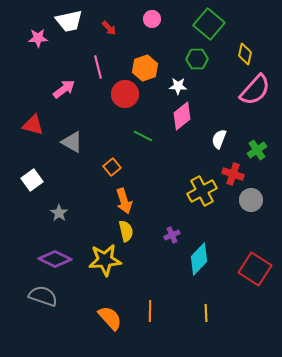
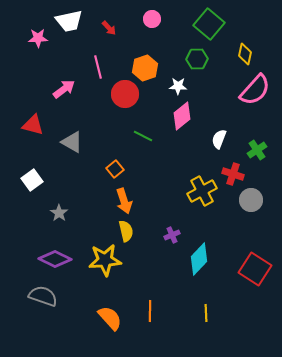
orange square: moved 3 px right, 2 px down
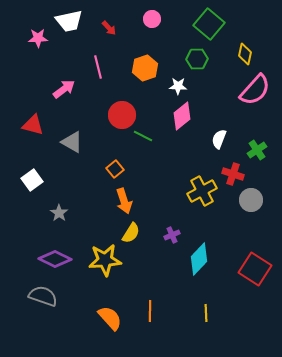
red circle: moved 3 px left, 21 px down
yellow semicircle: moved 5 px right, 2 px down; rotated 45 degrees clockwise
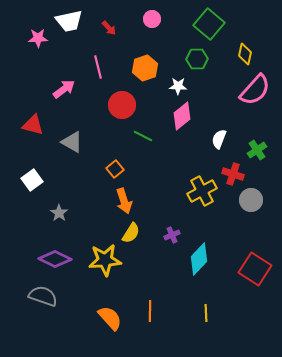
red circle: moved 10 px up
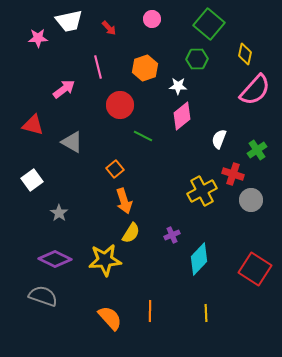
red circle: moved 2 px left
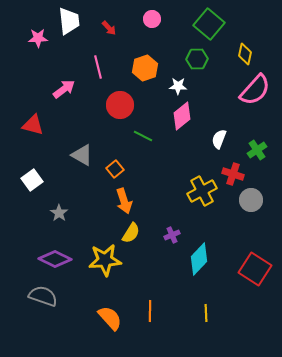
white trapezoid: rotated 84 degrees counterclockwise
gray triangle: moved 10 px right, 13 px down
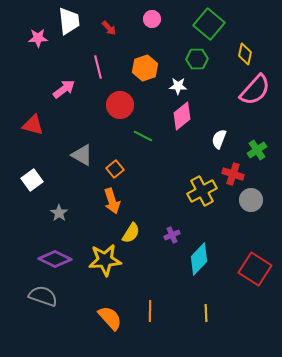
orange arrow: moved 12 px left
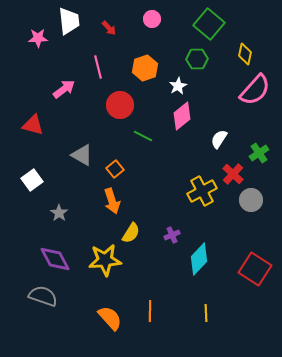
white star: rotated 30 degrees counterclockwise
white semicircle: rotated 12 degrees clockwise
green cross: moved 2 px right, 3 px down
red cross: rotated 25 degrees clockwise
purple diamond: rotated 36 degrees clockwise
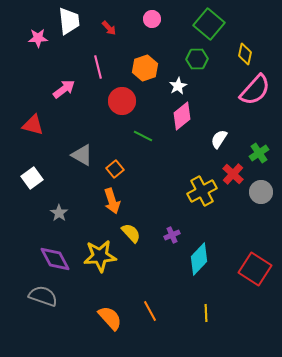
red circle: moved 2 px right, 4 px up
white square: moved 2 px up
gray circle: moved 10 px right, 8 px up
yellow semicircle: rotated 75 degrees counterclockwise
yellow star: moved 5 px left, 4 px up
orange line: rotated 30 degrees counterclockwise
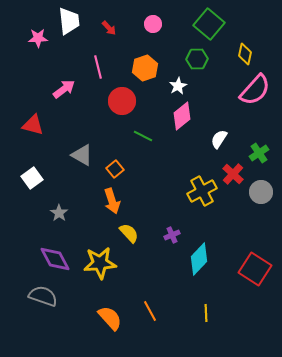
pink circle: moved 1 px right, 5 px down
yellow semicircle: moved 2 px left
yellow star: moved 7 px down
